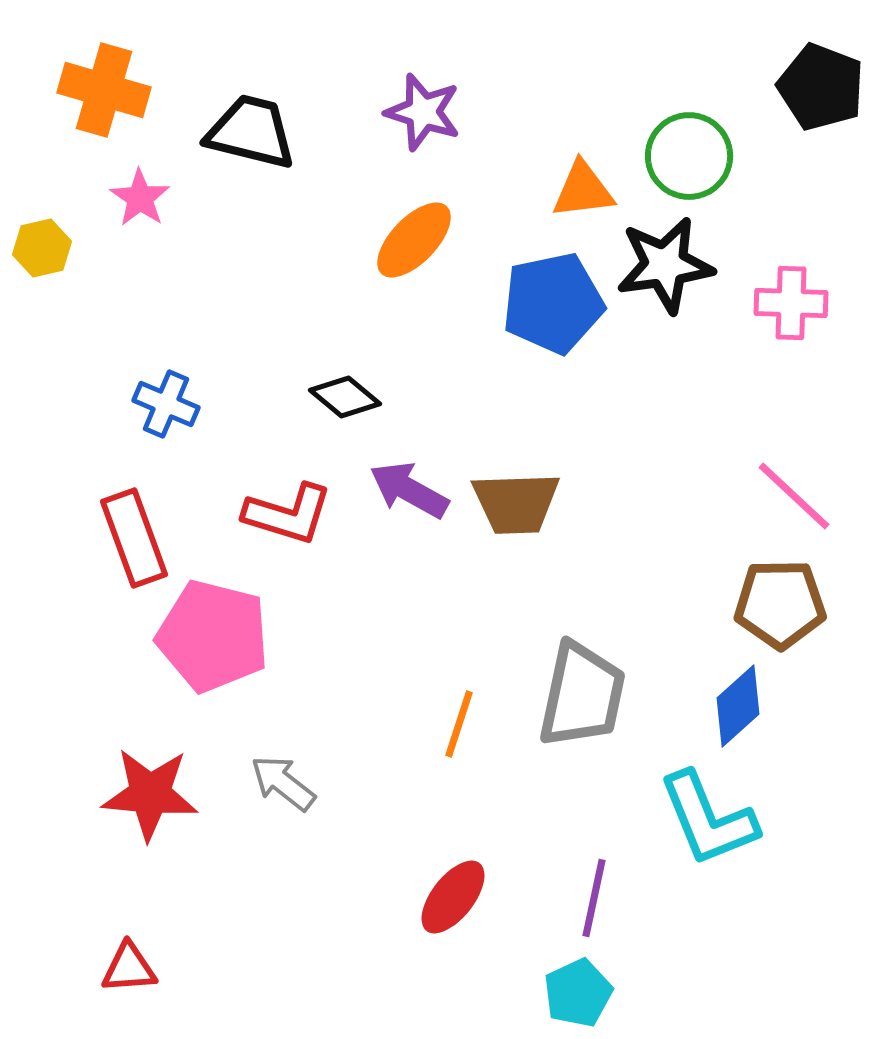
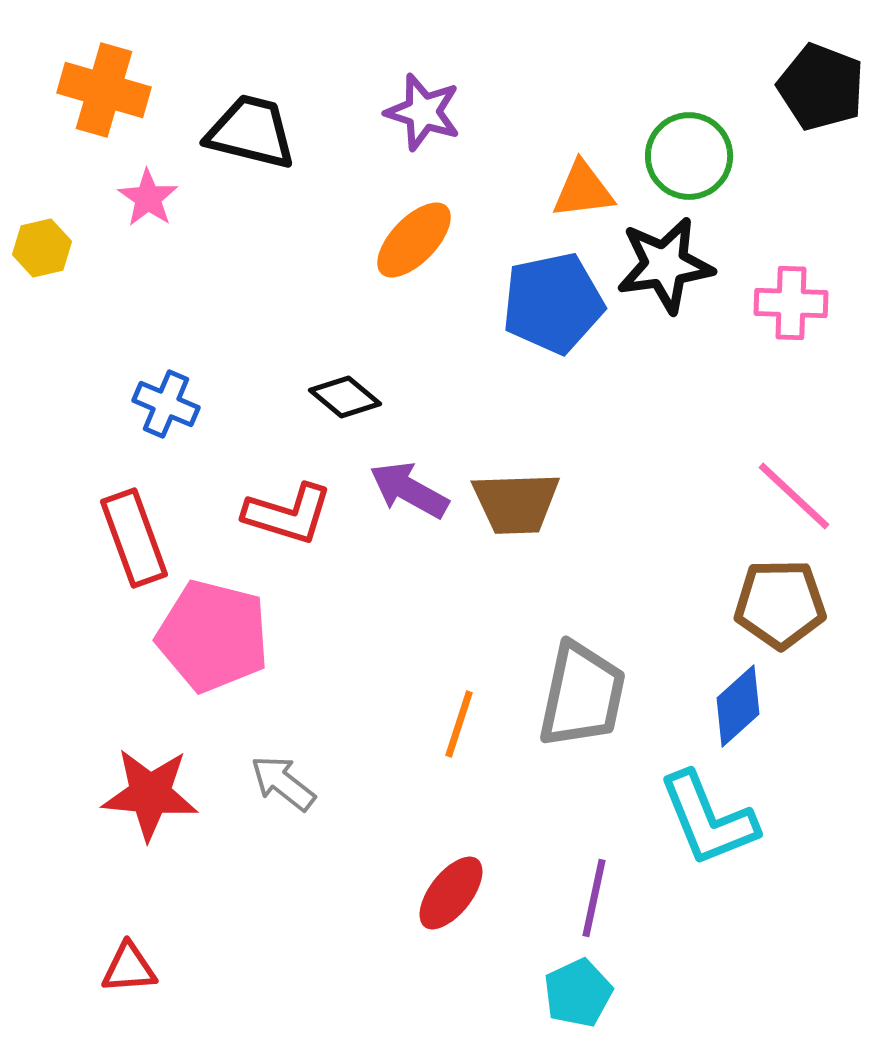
pink star: moved 8 px right
red ellipse: moved 2 px left, 4 px up
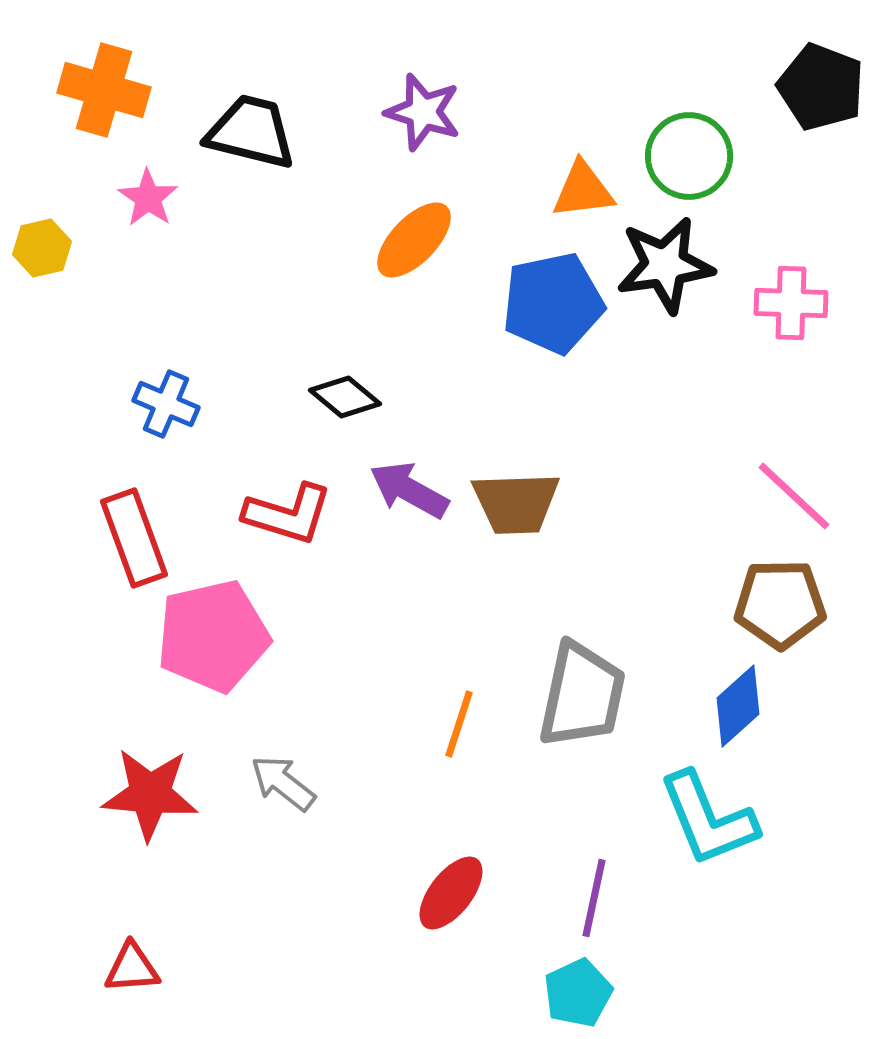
pink pentagon: rotated 27 degrees counterclockwise
red triangle: moved 3 px right
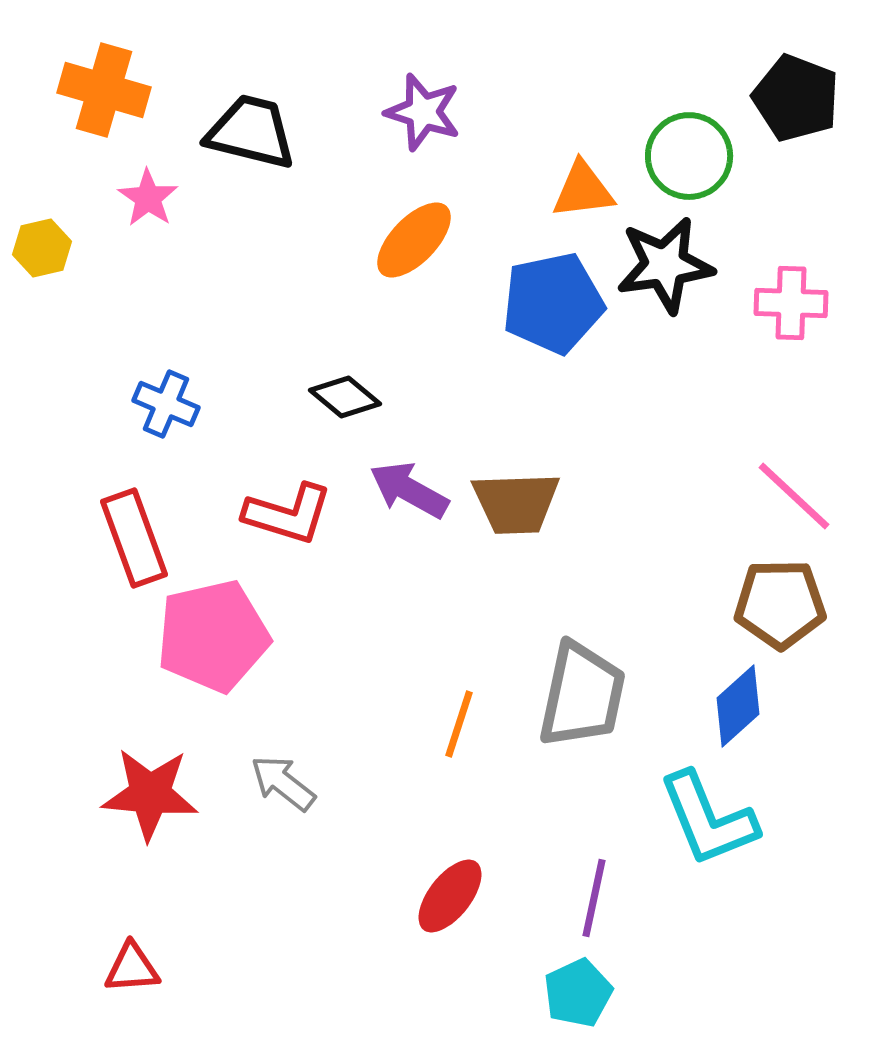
black pentagon: moved 25 px left, 11 px down
red ellipse: moved 1 px left, 3 px down
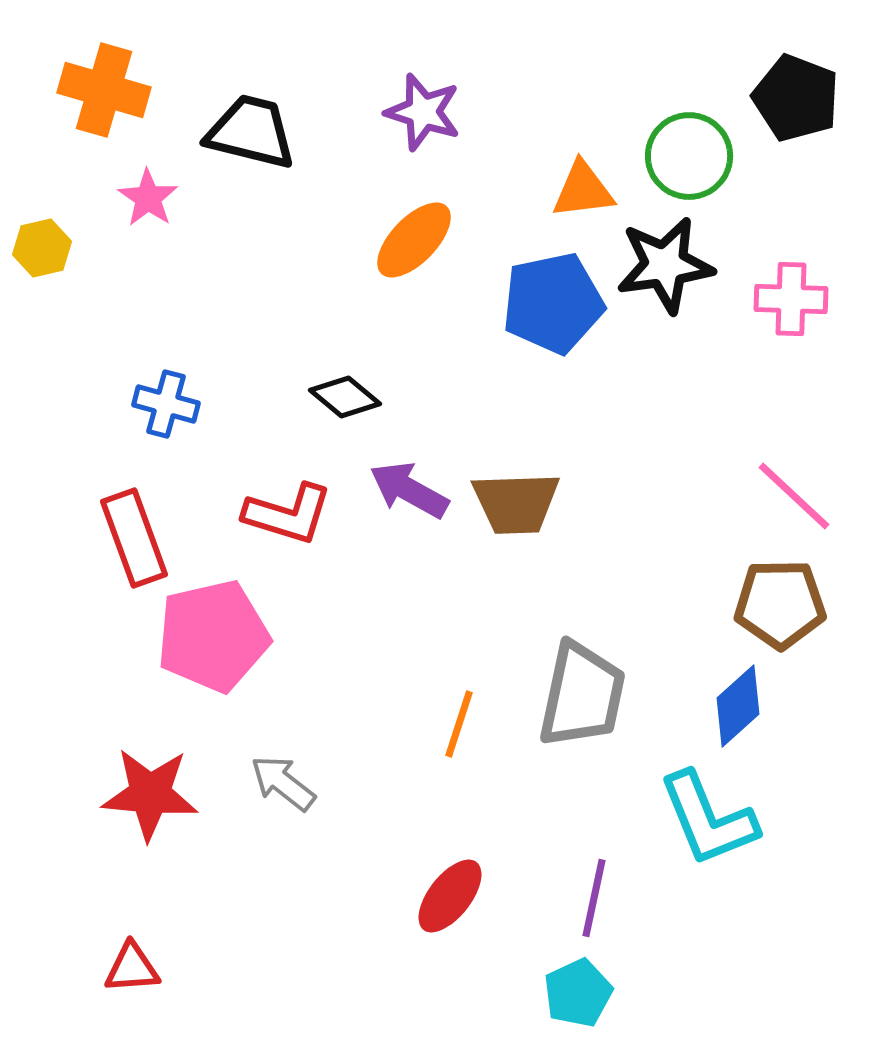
pink cross: moved 4 px up
blue cross: rotated 8 degrees counterclockwise
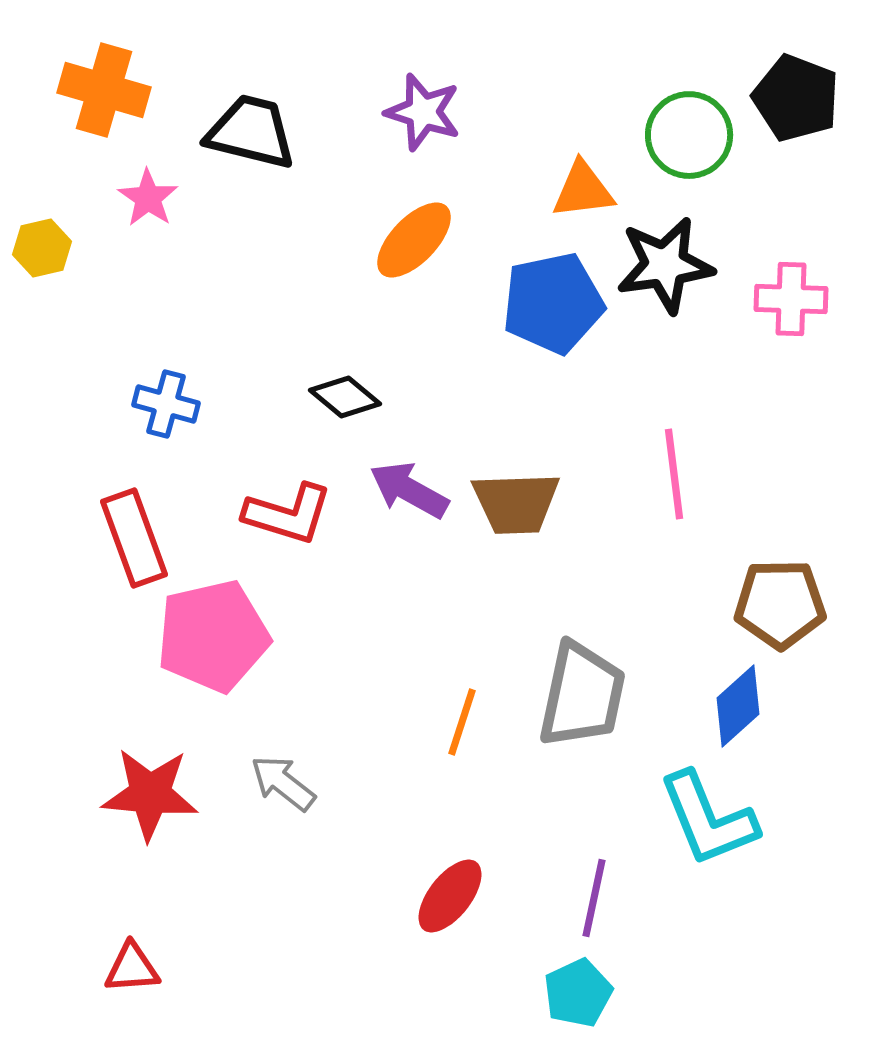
green circle: moved 21 px up
pink line: moved 120 px left, 22 px up; rotated 40 degrees clockwise
orange line: moved 3 px right, 2 px up
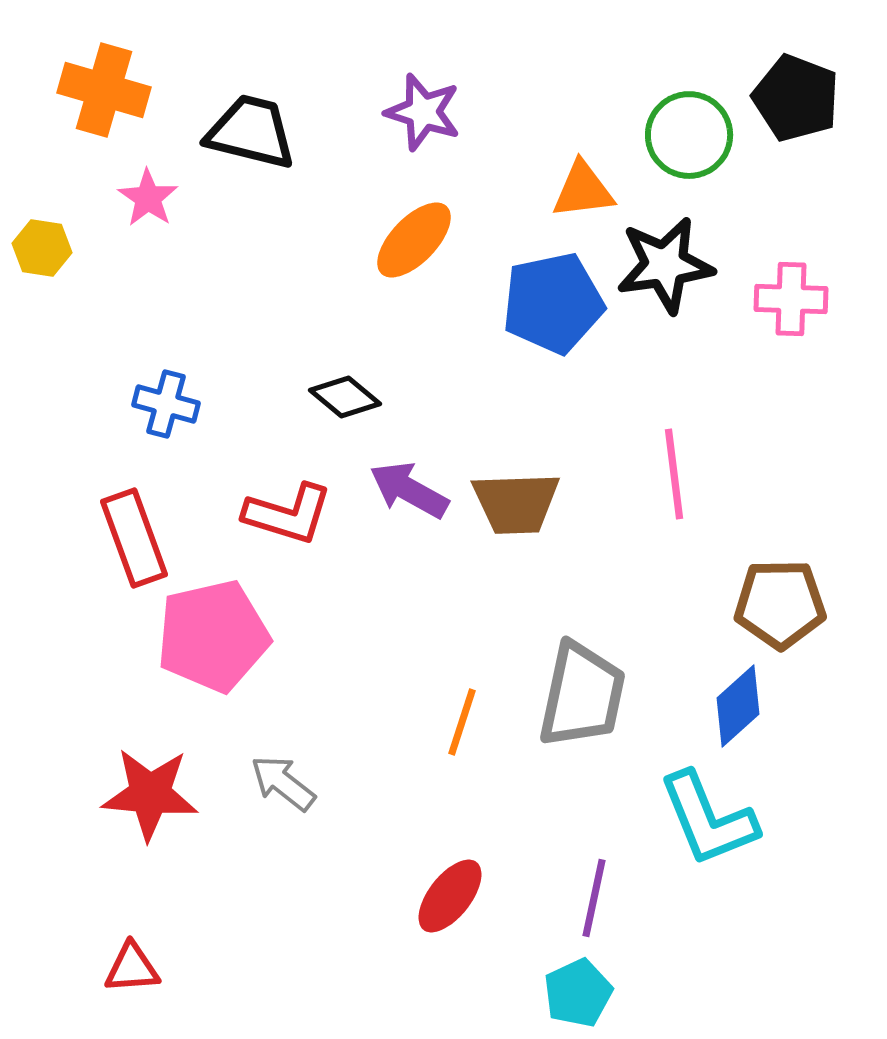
yellow hexagon: rotated 22 degrees clockwise
